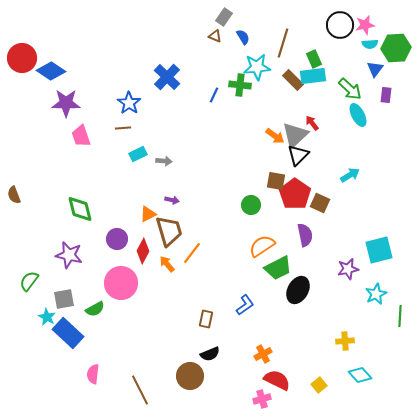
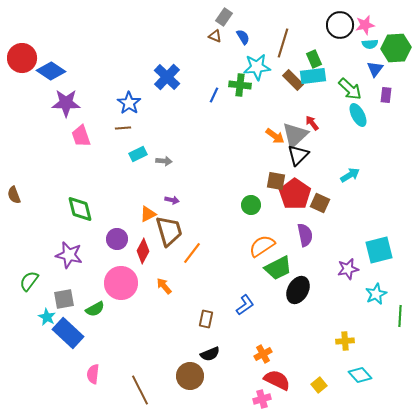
orange arrow at (167, 264): moved 3 px left, 22 px down
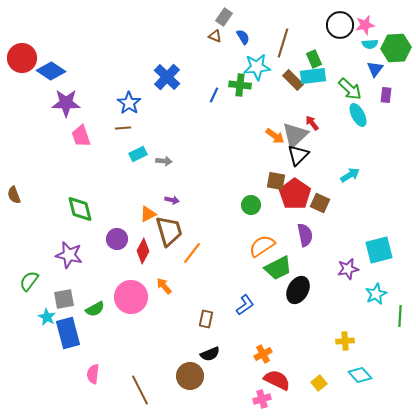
pink circle at (121, 283): moved 10 px right, 14 px down
blue rectangle at (68, 333): rotated 32 degrees clockwise
yellow square at (319, 385): moved 2 px up
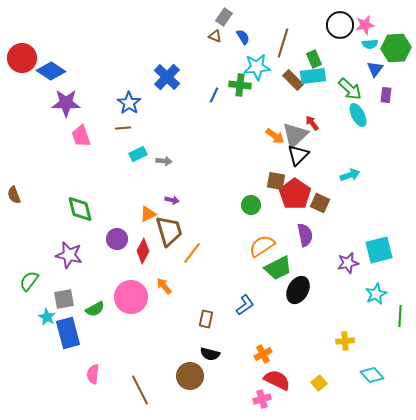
cyan arrow at (350, 175): rotated 12 degrees clockwise
purple star at (348, 269): moved 6 px up
black semicircle at (210, 354): rotated 36 degrees clockwise
cyan diamond at (360, 375): moved 12 px right
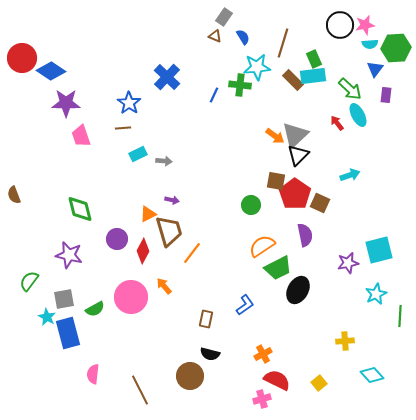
red arrow at (312, 123): moved 25 px right
